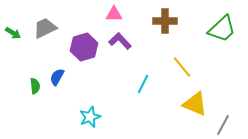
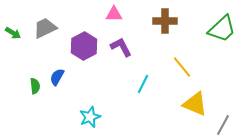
purple L-shape: moved 1 px right, 6 px down; rotated 15 degrees clockwise
purple hexagon: moved 1 px up; rotated 12 degrees counterclockwise
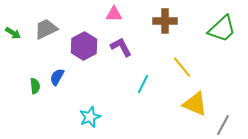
gray trapezoid: moved 1 px right, 1 px down
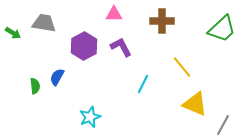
brown cross: moved 3 px left
gray trapezoid: moved 2 px left, 6 px up; rotated 35 degrees clockwise
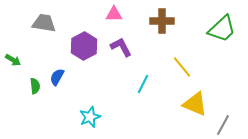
green arrow: moved 27 px down
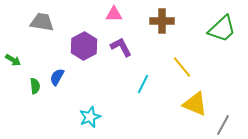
gray trapezoid: moved 2 px left, 1 px up
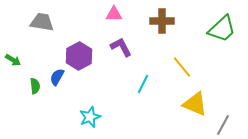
purple hexagon: moved 5 px left, 10 px down
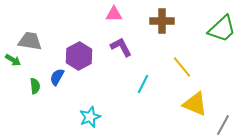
gray trapezoid: moved 12 px left, 19 px down
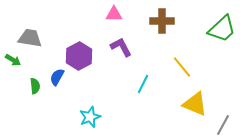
gray trapezoid: moved 3 px up
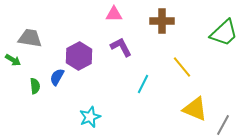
green trapezoid: moved 2 px right, 4 px down
yellow triangle: moved 5 px down
